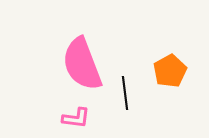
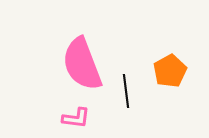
black line: moved 1 px right, 2 px up
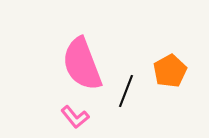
black line: rotated 28 degrees clockwise
pink L-shape: moved 1 px left, 1 px up; rotated 44 degrees clockwise
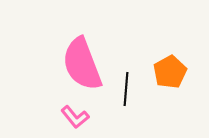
orange pentagon: moved 1 px down
black line: moved 2 px up; rotated 16 degrees counterclockwise
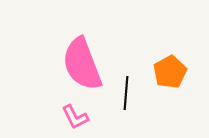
black line: moved 4 px down
pink L-shape: rotated 12 degrees clockwise
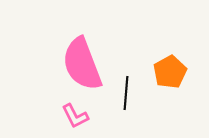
pink L-shape: moved 1 px up
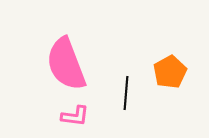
pink semicircle: moved 16 px left
pink L-shape: rotated 56 degrees counterclockwise
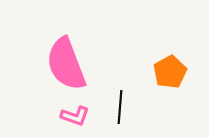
black line: moved 6 px left, 14 px down
pink L-shape: rotated 12 degrees clockwise
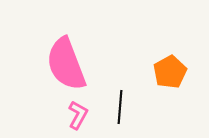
pink L-shape: moved 3 px right, 1 px up; rotated 80 degrees counterclockwise
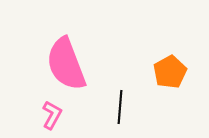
pink L-shape: moved 26 px left
